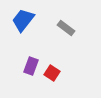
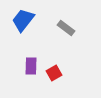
purple rectangle: rotated 18 degrees counterclockwise
red square: moved 2 px right; rotated 28 degrees clockwise
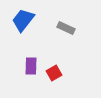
gray rectangle: rotated 12 degrees counterclockwise
